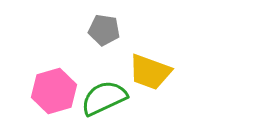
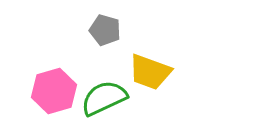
gray pentagon: moved 1 px right; rotated 8 degrees clockwise
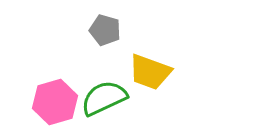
pink hexagon: moved 1 px right, 11 px down
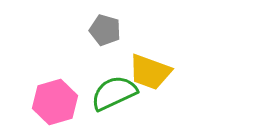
green semicircle: moved 10 px right, 5 px up
